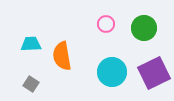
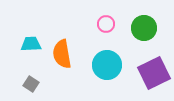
orange semicircle: moved 2 px up
cyan circle: moved 5 px left, 7 px up
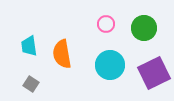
cyan trapezoid: moved 2 px left, 2 px down; rotated 95 degrees counterclockwise
cyan circle: moved 3 px right
